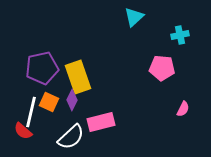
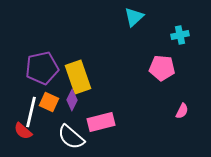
pink semicircle: moved 1 px left, 2 px down
white semicircle: rotated 84 degrees clockwise
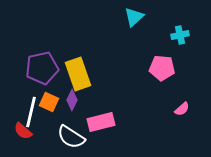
yellow rectangle: moved 3 px up
pink semicircle: moved 2 px up; rotated 21 degrees clockwise
white semicircle: rotated 8 degrees counterclockwise
